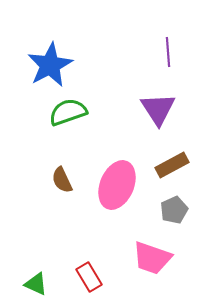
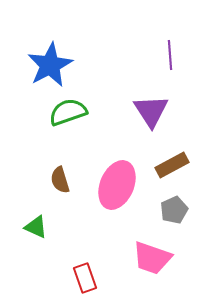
purple line: moved 2 px right, 3 px down
purple triangle: moved 7 px left, 2 px down
brown semicircle: moved 2 px left; rotated 8 degrees clockwise
red rectangle: moved 4 px left, 1 px down; rotated 12 degrees clockwise
green triangle: moved 57 px up
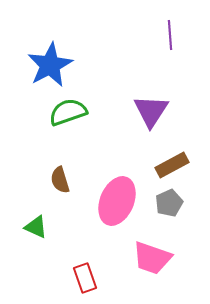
purple line: moved 20 px up
purple triangle: rotated 6 degrees clockwise
pink ellipse: moved 16 px down
gray pentagon: moved 5 px left, 7 px up
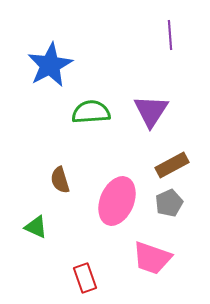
green semicircle: moved 23 px right; rotated 15 degrees clockwise
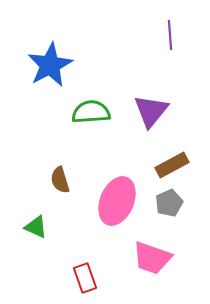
purple triangle: rotated 6 degrees clockwise
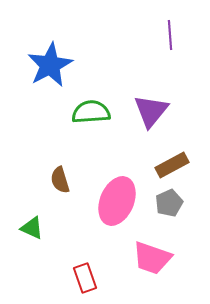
green triangle: moved 4 px left, 1 px down
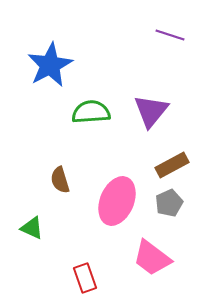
purple line: rotated 68 degrees counterclockwise
pink trapezoid: rotated 18 degrees clockwise
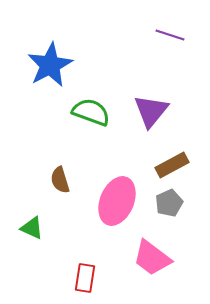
green semicircle: rotated 24 degrees clockwise
red rectangle: rotated 28 degrees clockwise
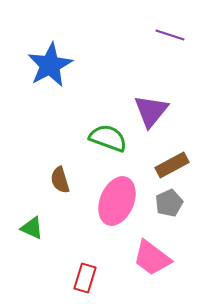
green semicircle: moved 17 px right, 26 px down
red rectangle: rotated 8 degrees clockwise
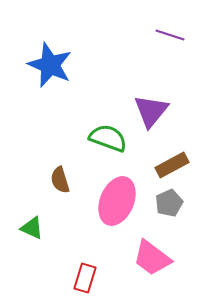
blue star: rotated 21 degrees counterclockwise
